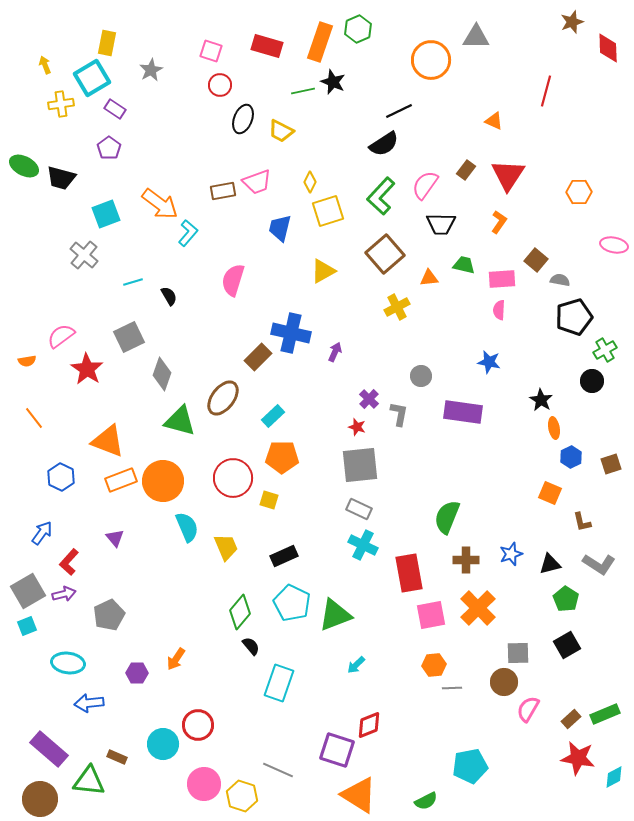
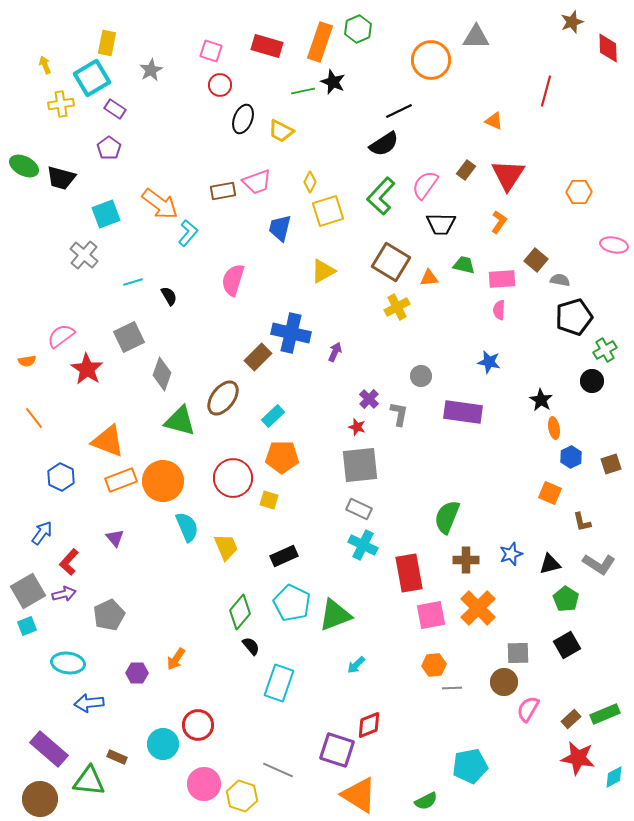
brown square at (385, 254): moved 6 px right, 8 px down; rotated 18 degrees counterclockwise
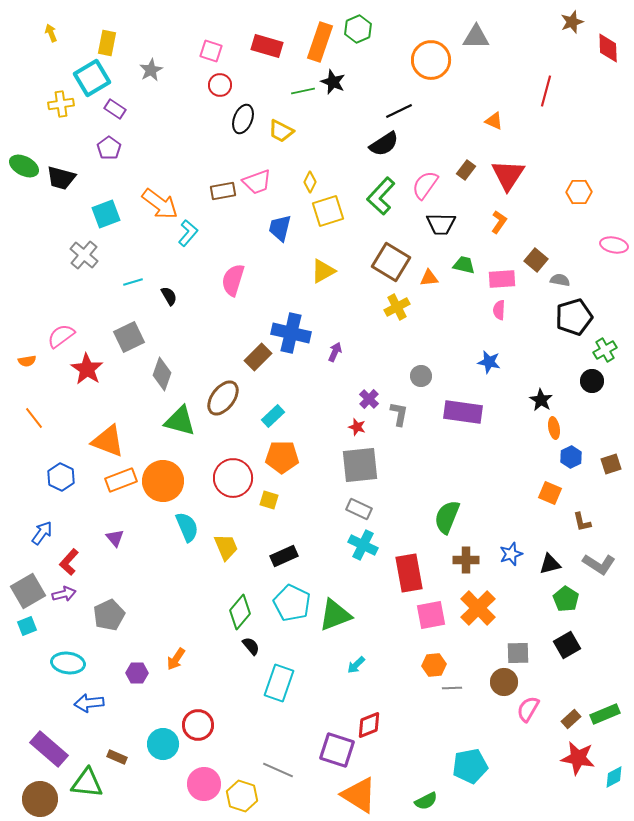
yellow arrow at (45, 65): moved 6 px right, 32 px up
green triangle at (89, 781): moved 2 px left, 2 px down
